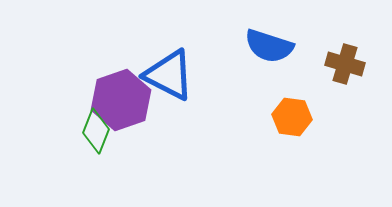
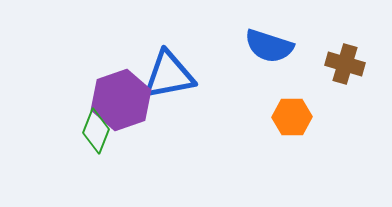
blue triangle: rotated 38 degrees counterclockwise
orange hexagon: rotated 9 degrees counterclockwise
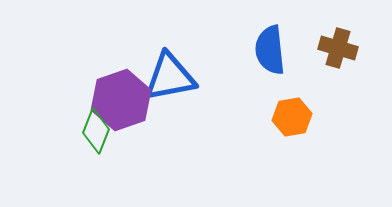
blue semicircle: moved 1 px right, 4 px down; rotated 66 degrees clockwise
brown cross: moved 7 px left, 16 px up
blue triangle: moved 1 px right, 2 px down
orange hexagon: rotated 9 degrees counterclockwise
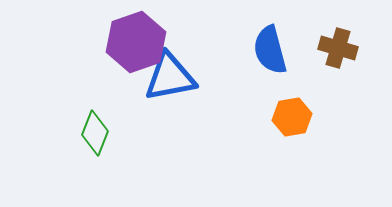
blue semicircle: rotated 9 degrees counterclockwise
purple hexagon: moved 15 px right, 58 px up
green diamond: moved 1 px left, 2 px down
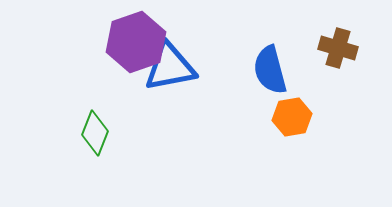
blue semicircle: moved 20 px down
blue triangle: moved 10 px up
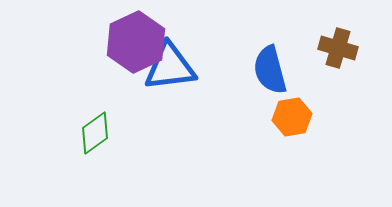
purple hexagon: rotated 6 degrees counterclockwise
blue triangle: rotated 4 degrees clockwise
green diamond: rotated 33 degrees clockwise
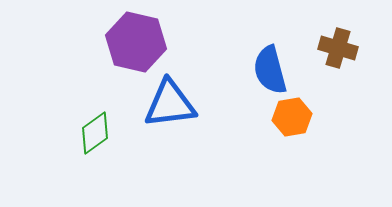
purple hexagon: rotated 22 degrees counterclockwise
blue triangle: moved 37 px down
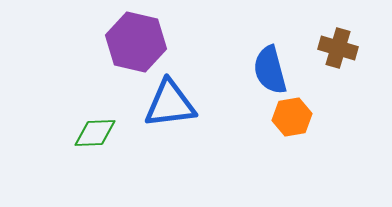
green diamond: rotated 33 degrees clockwise
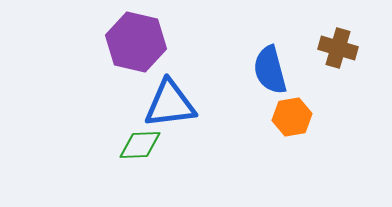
green diamond: moved 45 px right, 12 px down
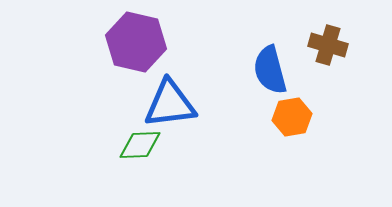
brown cross: moved 10 px left, 3 px up
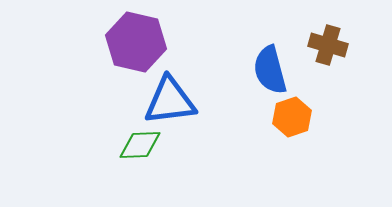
blue triangle: moved 3 px up
orange hexagon: rotated 9 degrees counterclockwise
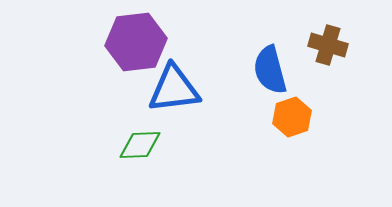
purple hexagon: rotated 20 degrees counterclockwise
blue triangle: moved 4 px right, 12 px up
